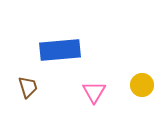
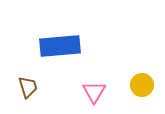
blue rectangle: moved 4 px up
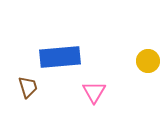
blue rectangle: moved 11 px down
yellow circle: moved 6 px right, 24 px up
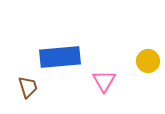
pink triangle: moved 10 px right, 11 px up
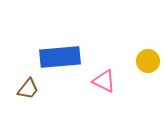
pink triangle: rotated 35 degrees counterclockwise
brown trapezoid: moved 2 px down; rotated 55 degrees clockwise
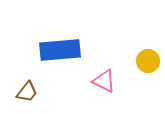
blue rectangle: moved 7 px up
brown trapezoid: moved 1 px left, 3 px down
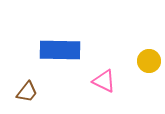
blue rectangle: rotated 6 degrees clockwise
yellow circle: moved 1 px right
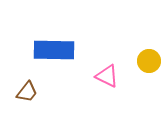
blue rectangle: moved 6 px left
pink triangle: moved 3 px right, 5 px up
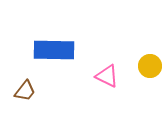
yellow circle: moved 1 px right, 5 px down
brown trapezoid: moved 2 px left, 1 px up
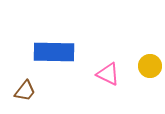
blue rectangle: moved 2 px down
pink triangle: moved 1 px right, 2 px up
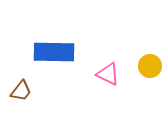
brown trapezoid: moved 4 px left
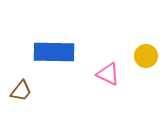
yellow circle: moved 4 px left, 10 px up
